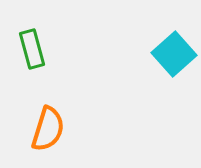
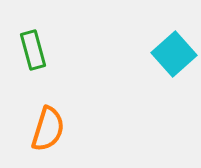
green rectangle: moved 1 px right, 1 px down
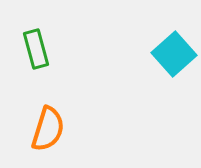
green rectangle: moved 3 px right, 1 px up
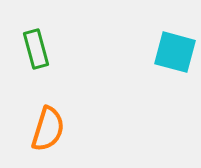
cyan square: moved 1 px right, 2 px up; rotated 33 degrees counterclockwise
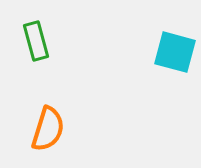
green rectangle: moved 8 px up
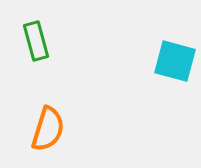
cyan square: moved 9 px down
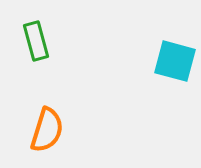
orange semicircle: moved 1 px left, 1 px down
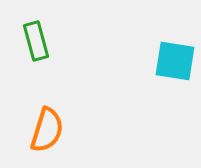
cyan square: rotated 6 degrees counterclockwise
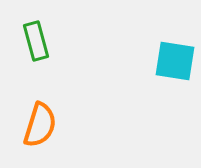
orange semicircle: moved 7 px left, 5 px up
